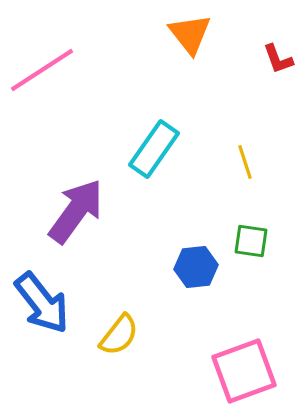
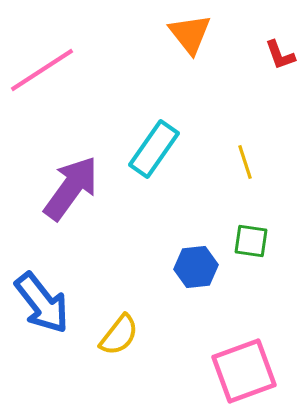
red L-shape: moved 2 px right, 4 px up
purple arrow: moved 5 px left, 23 px up
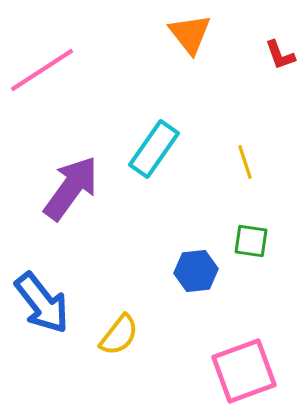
blue hexagon: moved 4 px down
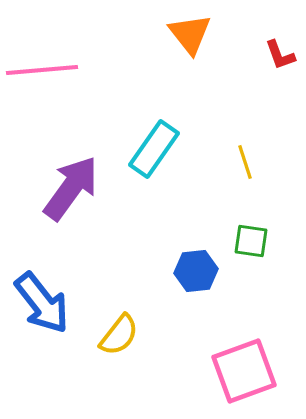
pink line: rotated 28 degrees clockwise
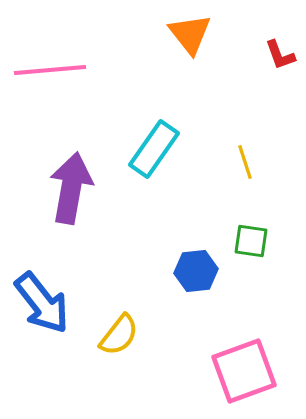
pink line: moved 8 px right
purple arrow: rotated 26 degrees counterclockwise
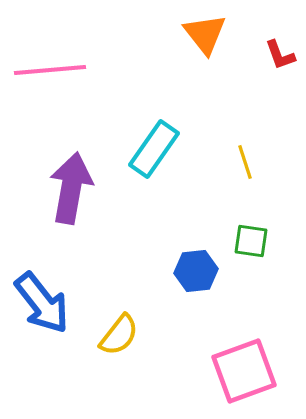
orange triangle: moved 15 px right
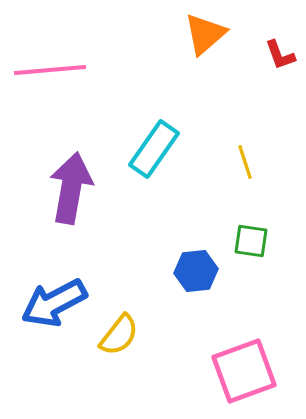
orange triangle: rotated 27 degrees clockwise
blue arrow: moved 12 px right; rotated 100 degrees clockwise
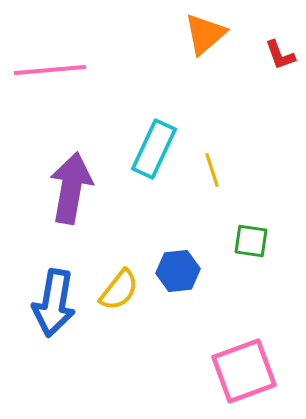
cyan rectangle: rotated 10 degrees counterclockwise
yellow line: moved 33 px left, 8 px down
blue hexagon: moved 18 px left
blue arrow: rotated 52 degrees counterclockwise
yellow semicircle: moved 45 px up
